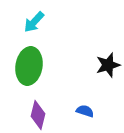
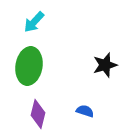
black star: moved 3 px left
purple diamond: moved 1 px up
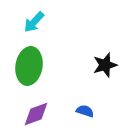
purple diamond: moved 2 px left; rotated 56 degrees clockwise
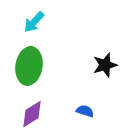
purple diamond: moved 4 px left; rotated 12 degrees counterclockwise
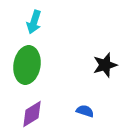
cyan arrow: rotated 25 degrees counterclockwise
green ellipse: moved 2 px left, 1 px up
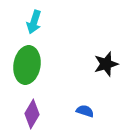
black star: moved 1 px right, 1 px up
purple diamond: rotated 28 degrees counterclockwise
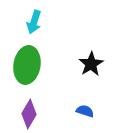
black star: moved 15 px left; rotated 15 degrees counterclockwise
purple diamond: moved 3 px left
